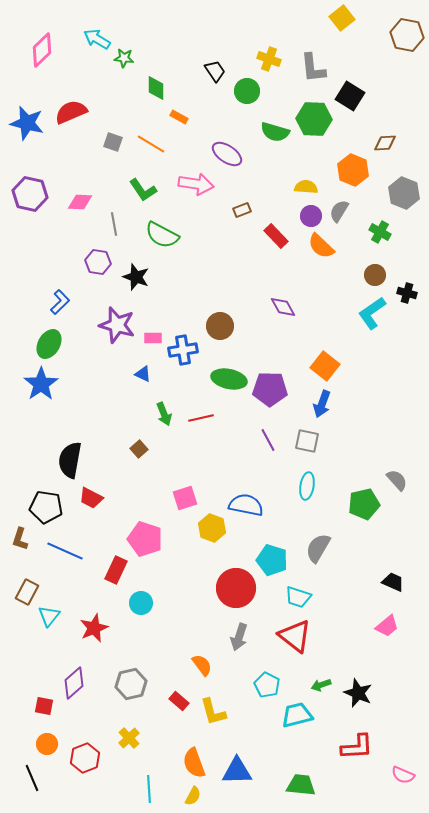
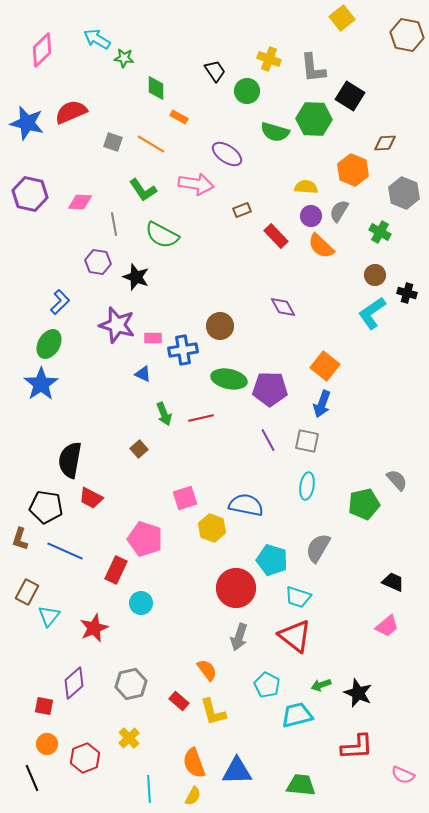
orange semicircle at (202, 665): moved 5 px right, 5 px down
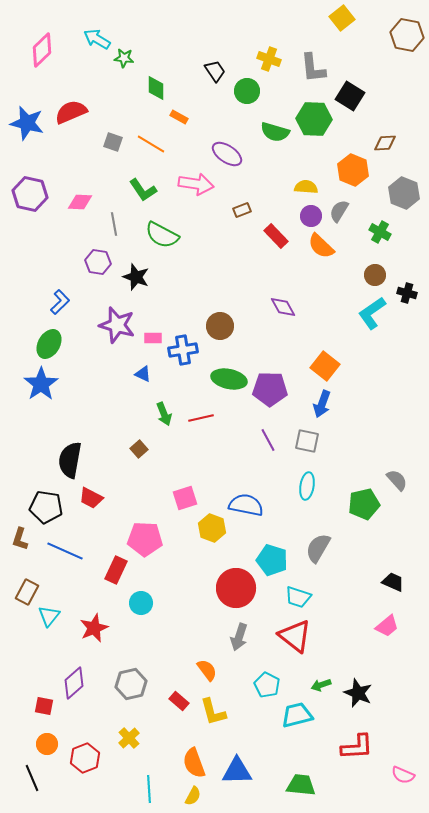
pink pentagon at (145, 539): rotated 16 degrees counterclockwise
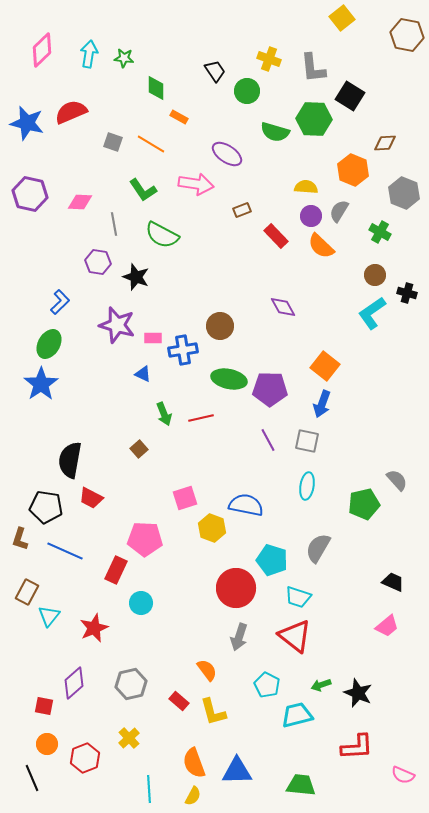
cyan arrow at (97, 39): moved 8 px left, 15 px down; rotated 68 degrees clockwise
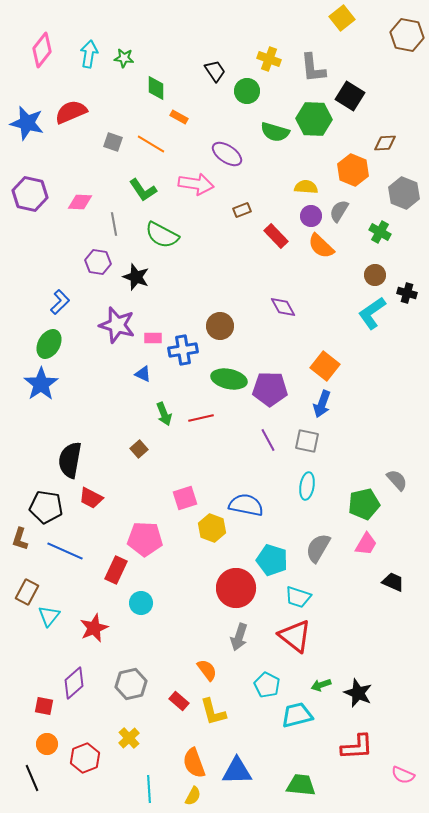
pink diamond at (42, 50): rotated 8 degrees counterclockwise
pink trapezoid at (387, 626): moved 21 px left, 82 px up; rotated 20 degrees counterclockwise
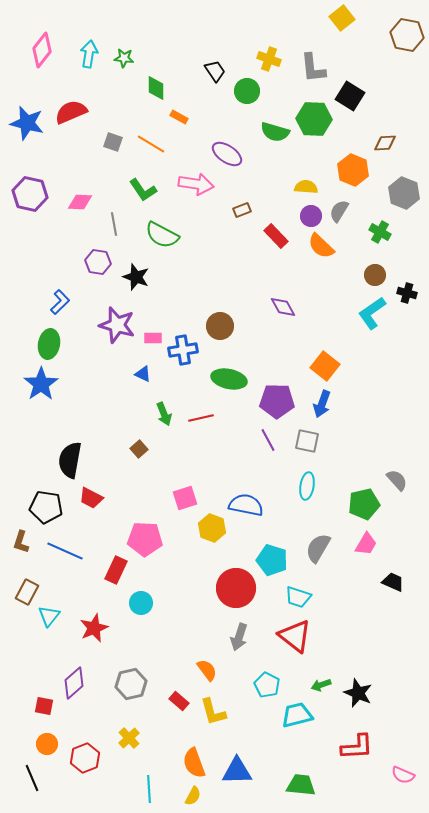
green ellipse at (49, 344): rotated 20 degrees counterclockwise
purple pentagon at (270, 389): moved 7 px right, 12 px down
brown L-shape at (20, 539): moved 1 px right, 3 px down
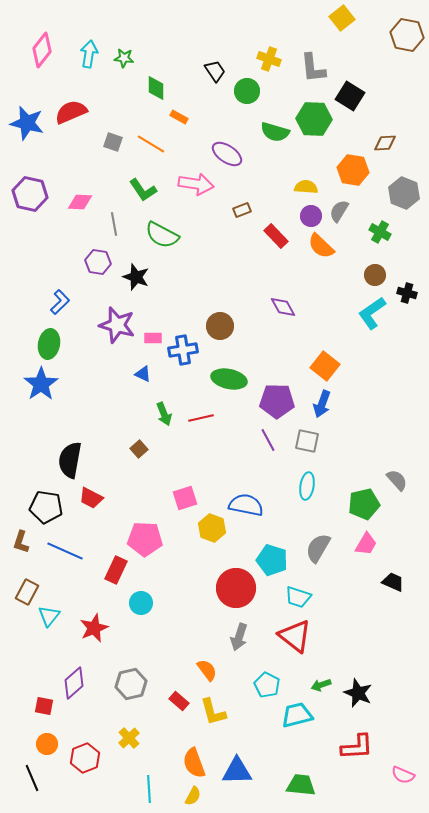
orange hexagon at (353, 170): rotated 12 degrees counterclockwise
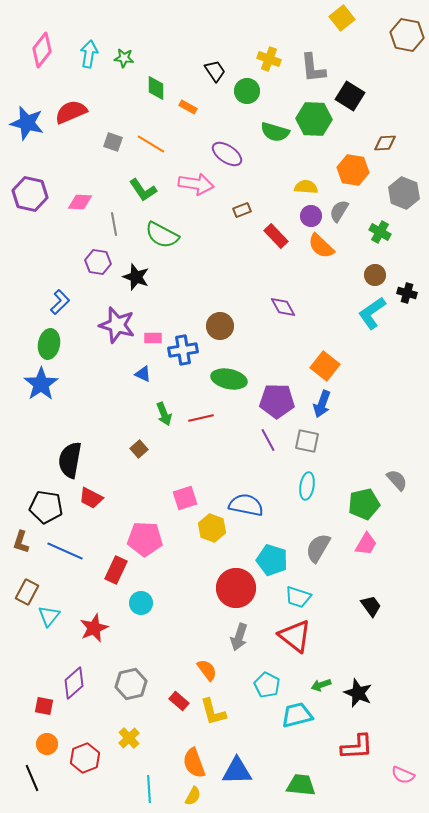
orange rectangle at (179, 117): moved 9 px right, 10 px up
black trapezoid at (393, 582): moved 22 px left, 24 px down; rotated 30 degrees clockwise
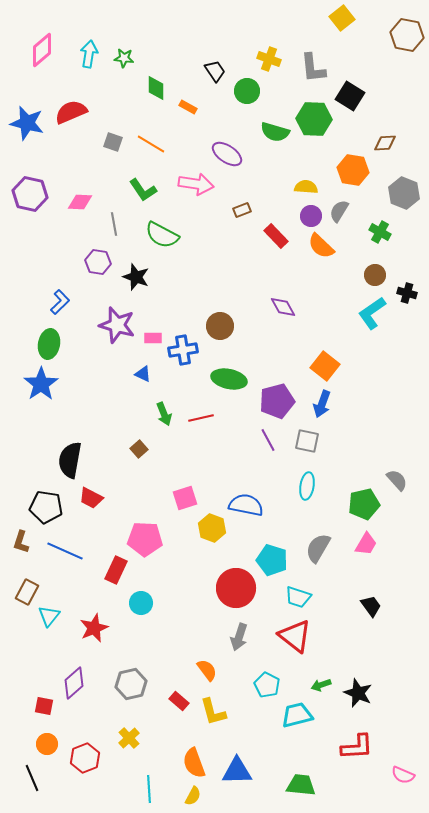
pink diamond at (42, 50): rotated 12 degrees clockwise
purple pentagon at (277, 401): rotated 16 degrees counterclockwise
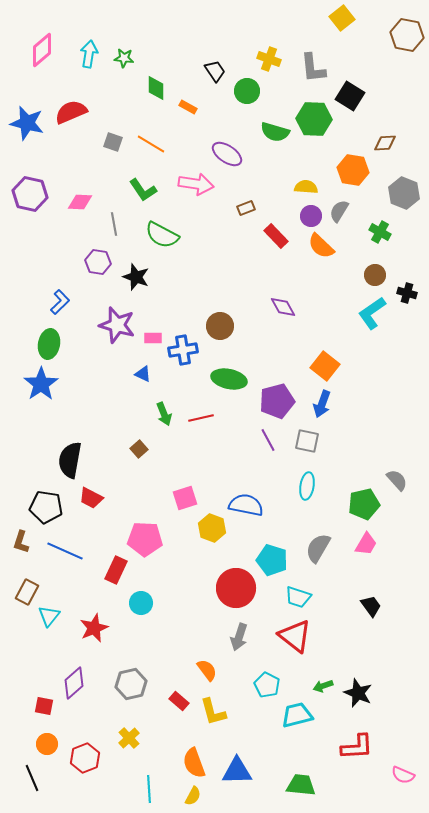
brown rectangle at (242, 210): moved 4 px right, 2 px up
green arrow at (321, 685): moved 2 px right, 1 px down
